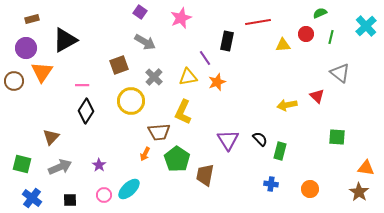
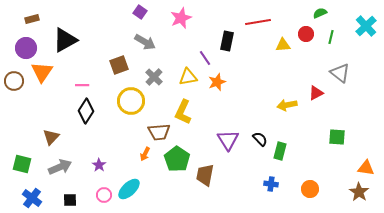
red triangle at (317, 96): moved 1 px left, 3 px up; rotated 49 degrees clockwise
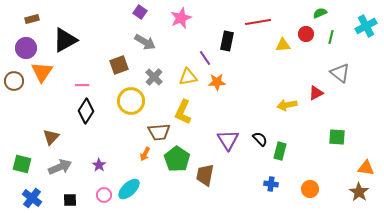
cyan cross at (366, 26): rotated 15 degrees clockwise
orange star at (217, 82): rotated 18 degrees clockwise
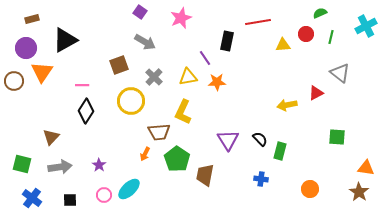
gray arrow at (60, 167): rotated 15 degrees clockwise
blue cross at (271, 184): moved 10 px left, 5 px up
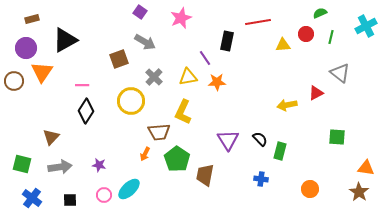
brown square at (119, 65): moved 6 px up
purple star at (99, 165): rotated 24 degrees counterclockwise
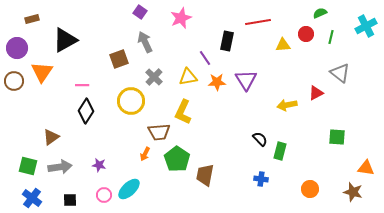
gray arrow at (145, 42): rotated 145 degrees counterclockwise
purple circle at (26, 48): moved 9 px left
brown triangle at (51, 137): rotated 12 degrees clockwise
purple triangle at (228, 140): moved 18 px right, 60 px up
green square at (22, 164): moved 6 px right, 2 px down
brown star at (359, 192): moved 6 px left; rotated 18 degrees counterclockwise
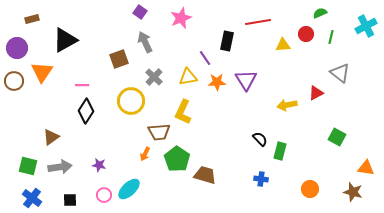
green square at (337, 137): rotated 24 degrees clockwise
brown trapezoid at (205, 175): rotated 95 degrees clockwise
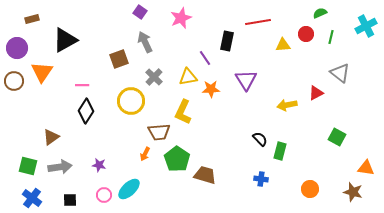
orange star at (217, 82): moved 6 px left, 7 px down
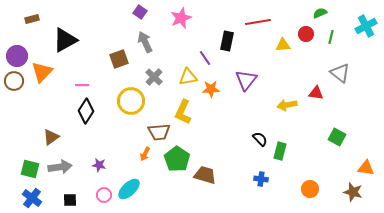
purple circle at (17, 48): moved 8 px down
orange triangle at (42, 72): rotated 10 degrees clockwise
purple triangle at (246, 80): rotated 10 degrees clockwise
red triangle at (316, 93): rotated 35 degrees clockwise
green square at (28, 166): moved 2 px right, 3 px down
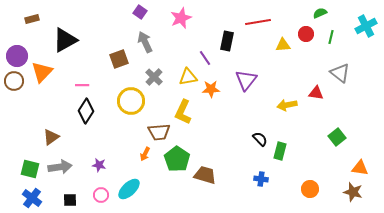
green square at (337, 137): rotated 24 degrees clockwise
orange triangle at (366, 168): moved 6 px left
pink circle at (104, 195): moved 3 px left
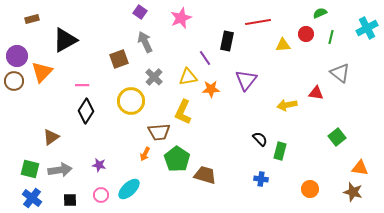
cyan cross at (366, 26): moved 1 px right, 2 px down
gray arrow at (60, 167): moved 3 px down
